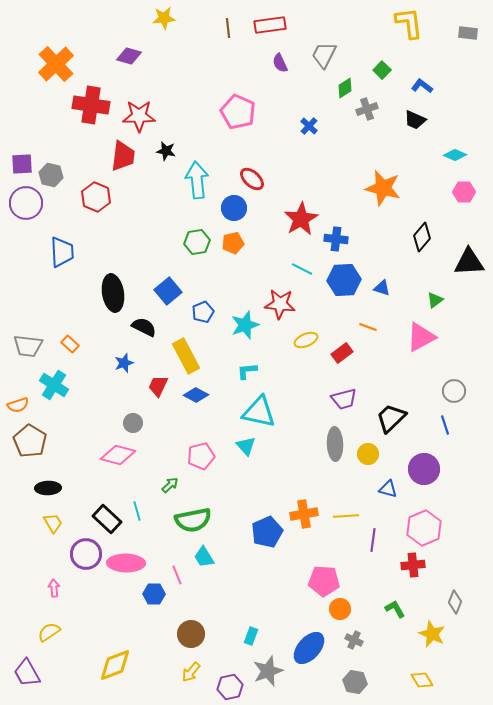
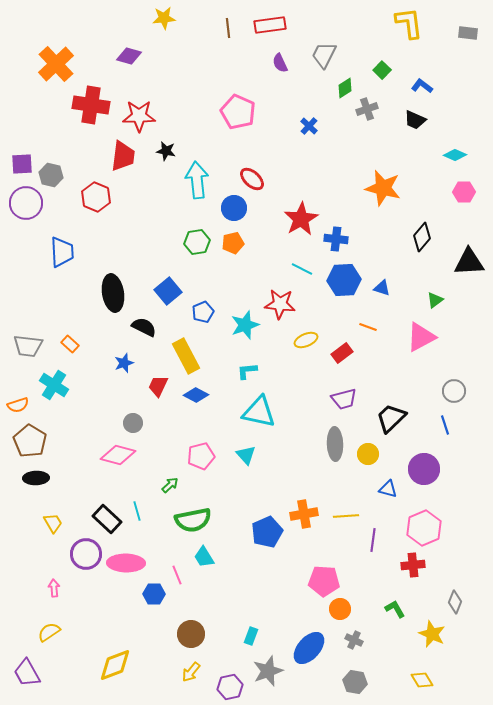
cyan triangle at (246, 446): moved 9 px down
black ellipse at (48, 488): moved 12 px left, 10 px up
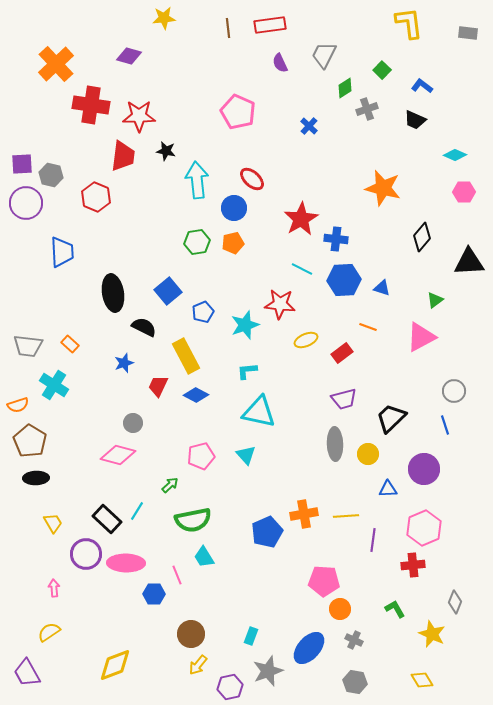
blue triangle at (388, 489): rotated 18 degrees counterclockwise
cyan line at (137, 511): rotated 48 degrees clockwise
yellow arrow at (191, 672): moved 7 px right, 7 px up
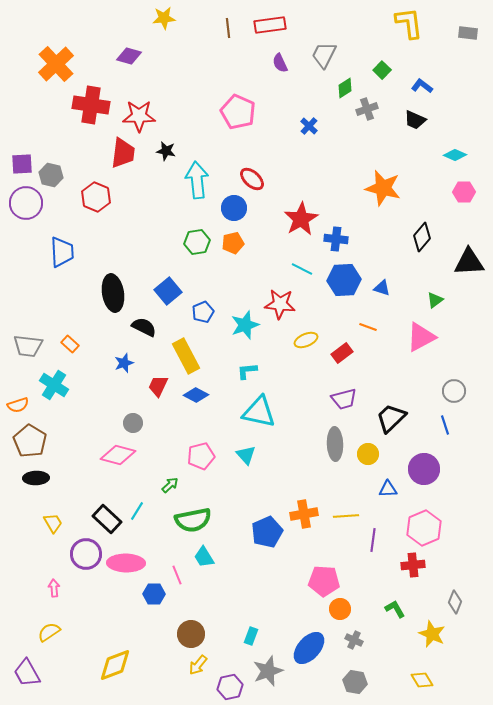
red trapezoid at (123, 156): moved 3 px up
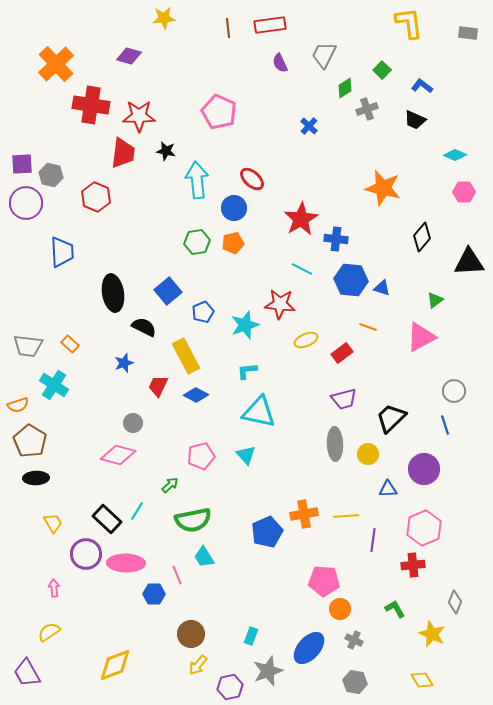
pink pentagon at (238, 112): moved 19 px left
blue hexagon at (344, 280): moved 7 px right; rotated 8 degrees clockwise
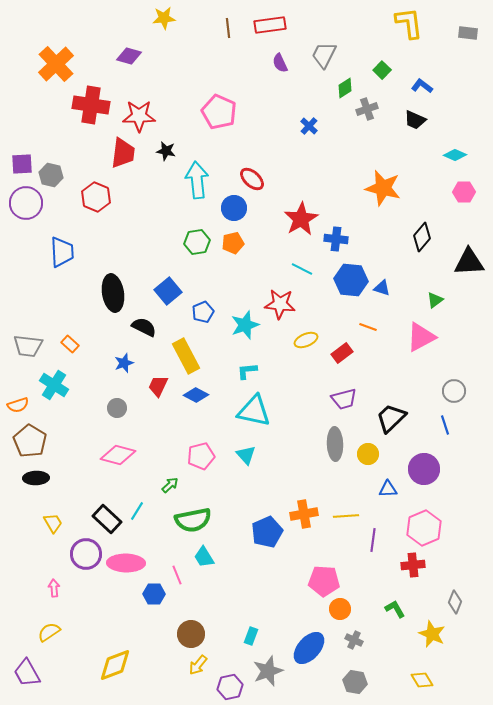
cyan triangle at (259, 412): moved 5 px left, 1 px up
gray circle at (133, 423): moved 16 px left, 15 px up
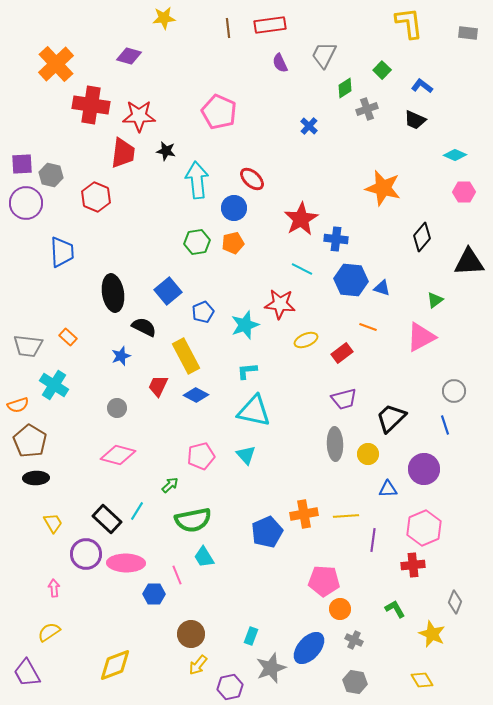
orange rectangle at (70, 344): moved 2 px left, 7 px up
blue star at (124, 363): moved 3 px left, 7 px up
gray star at (268, 671): moved 3 px right, 3 px up
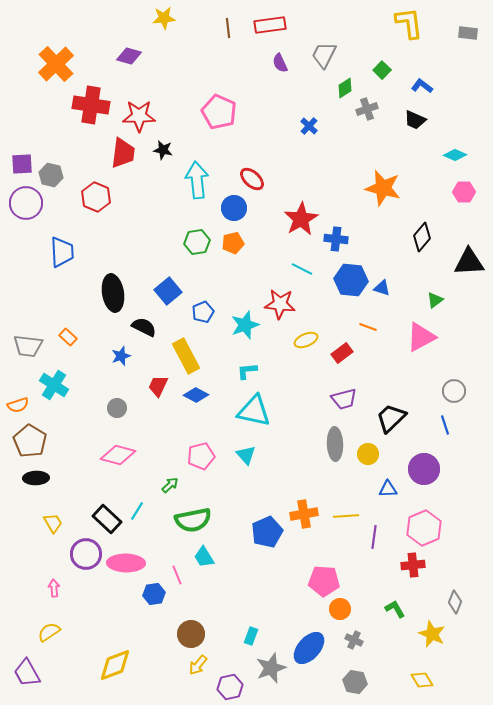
black star at (166, 151): moved 3 px left, 1 px up
purple line at (373, 540): moved 1 px right, 3 px up
blue hexagon at (154, 594): rotated 10 degrees counterclockwise
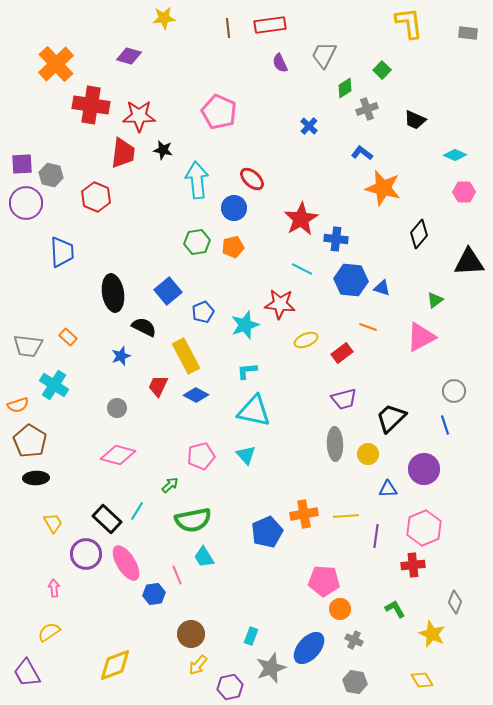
blue L-shape at (422, 86): moved 60 px left, 67 px down
black diamond at (422, 237): moved 3 px left, 3 px up
orange pentagon at (233, 243): moved 4 px down
purple line at (374, 537): moved 2 px right, 1 px up
pink ellipse at (126, 563): rotated 57 degrees clockwise
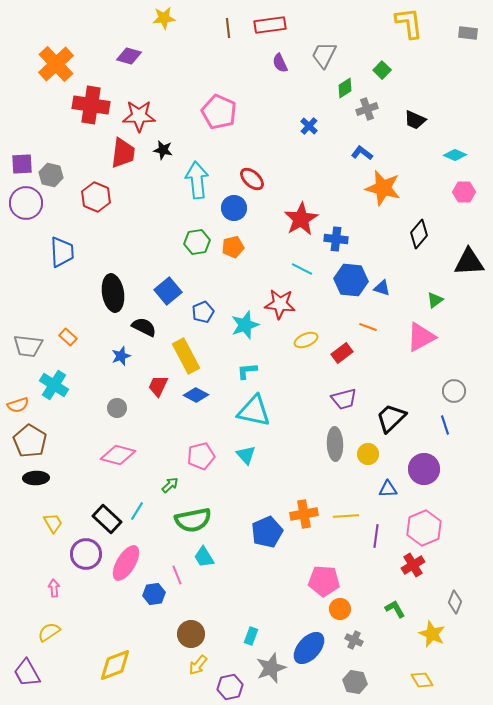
pink ellipse at (126, 563): rotated 63 degrees clockwise
red cross at (413, 565): rotated 25 degrees counterclockwise
